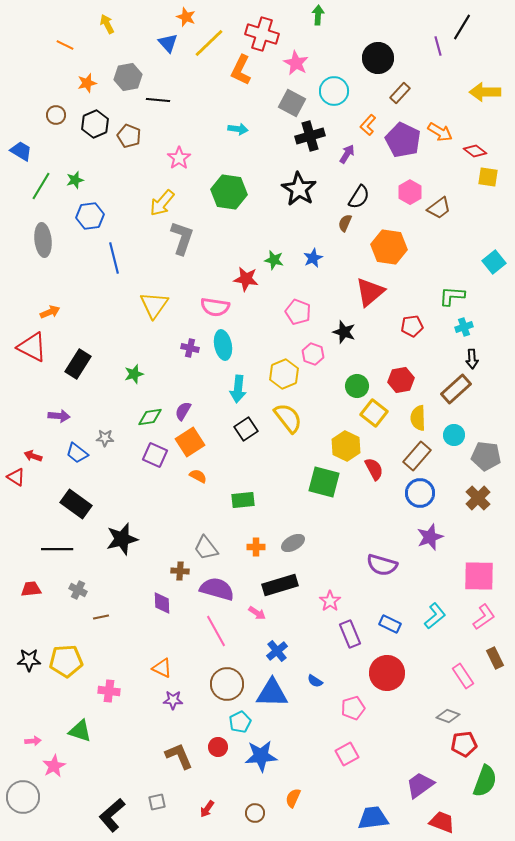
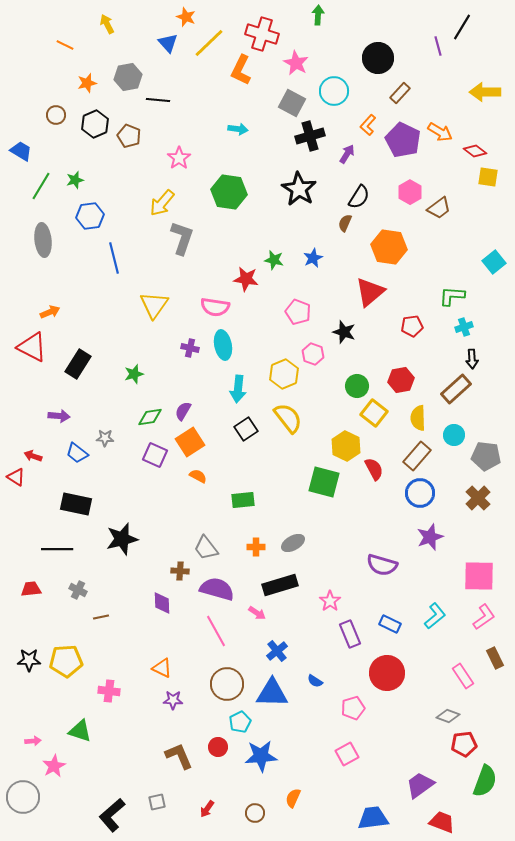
black rectangle at (76, 504): rotated 24 degrees counterclockwise
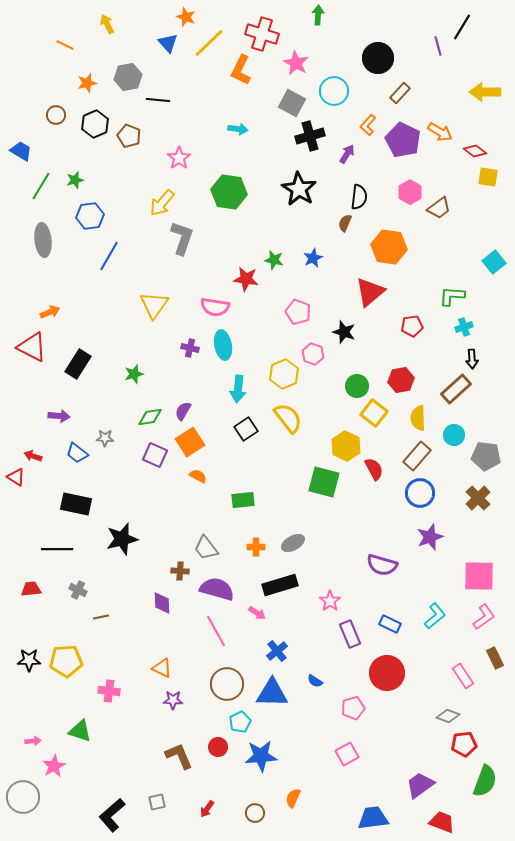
black semicircle at (359, 197): rotated 25 degrees counterclockwise
blue line at (114, 258): moved 5 px left, 2 px up; rotated 44 degrees clockwise
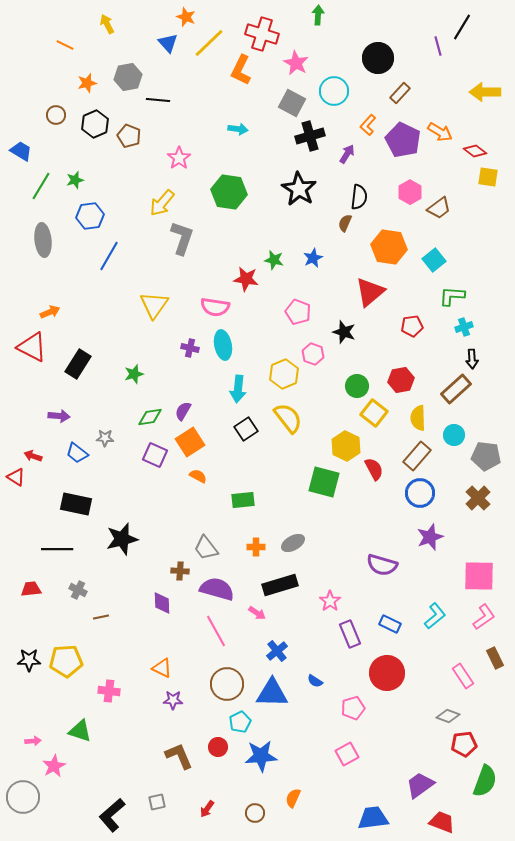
cyan square at (494, 262): moved 60 px left, 2 px up
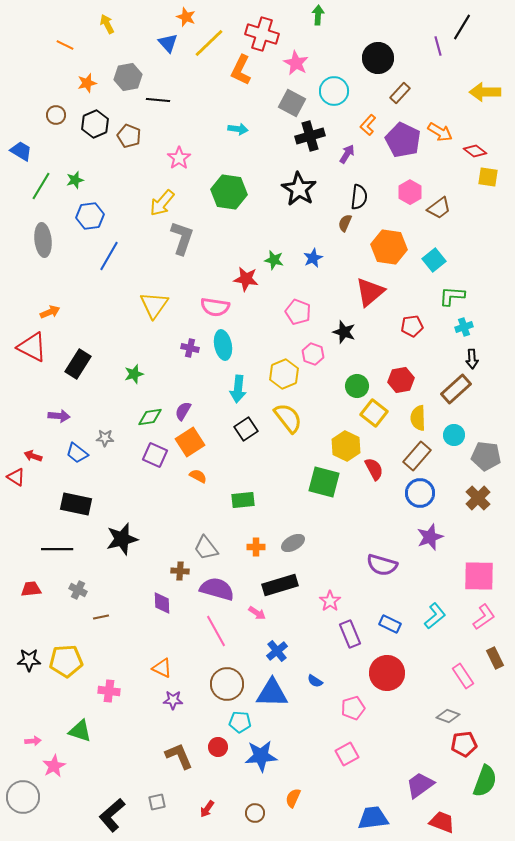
cyan pentagon at (240, 722): rotated 30 degrees clockwise
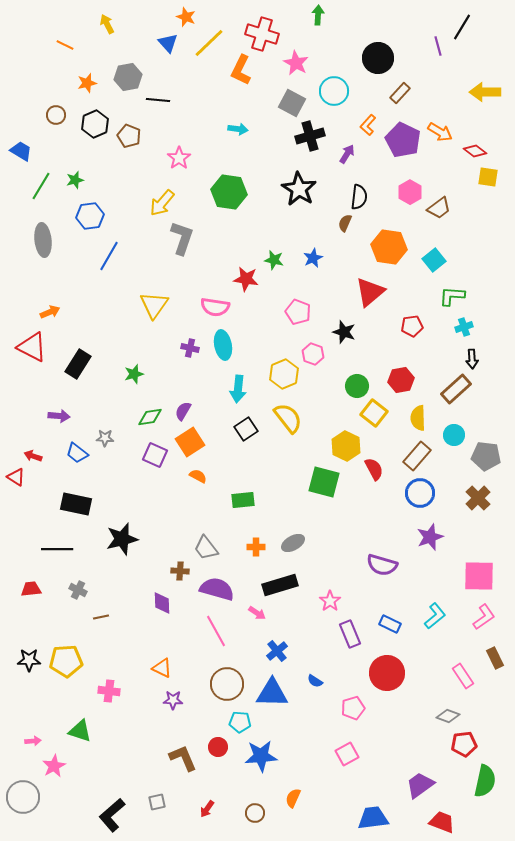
brown L-shape at (179, 756): moved 4 px right, 2 px down
green semicircle at (485, 781): rotated 8 degrees counterclockwise
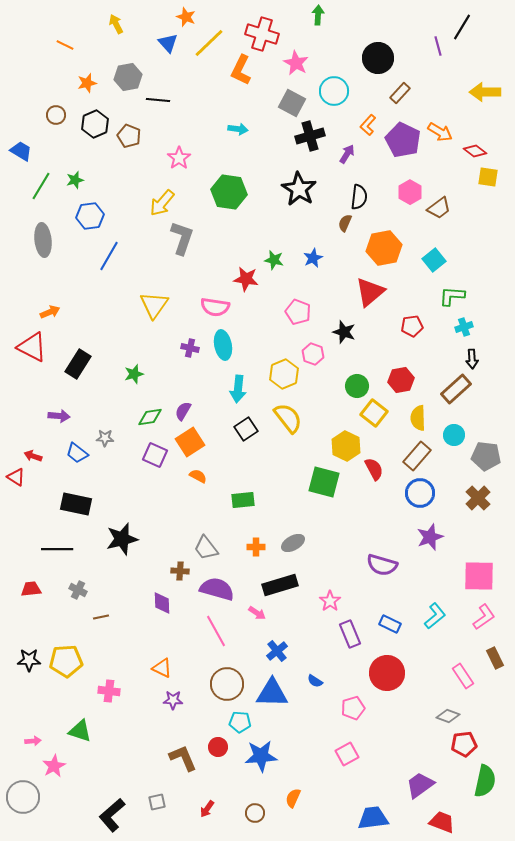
yellow arrow at (107, 24): moved 9 px right
orange hexagon at (389, 247): moved 5 px left, 1 px down; rotated 20 degrees counterclockwise
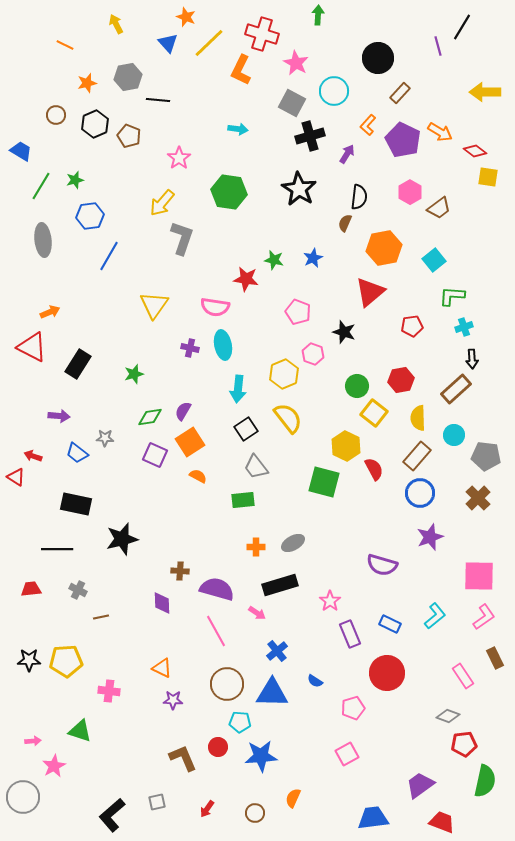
gray trapezoid at (206, 548): moved 50 px right, 81 px up
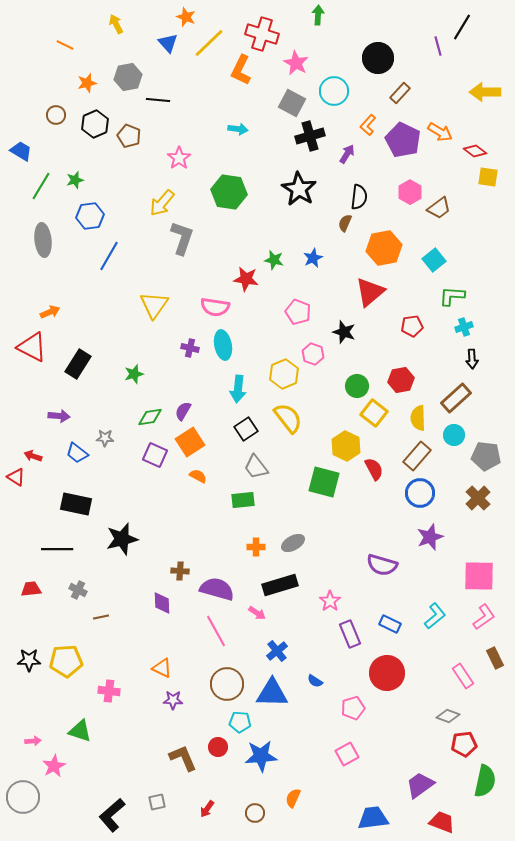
brown rectangle at (456, 389): moved 9 px down
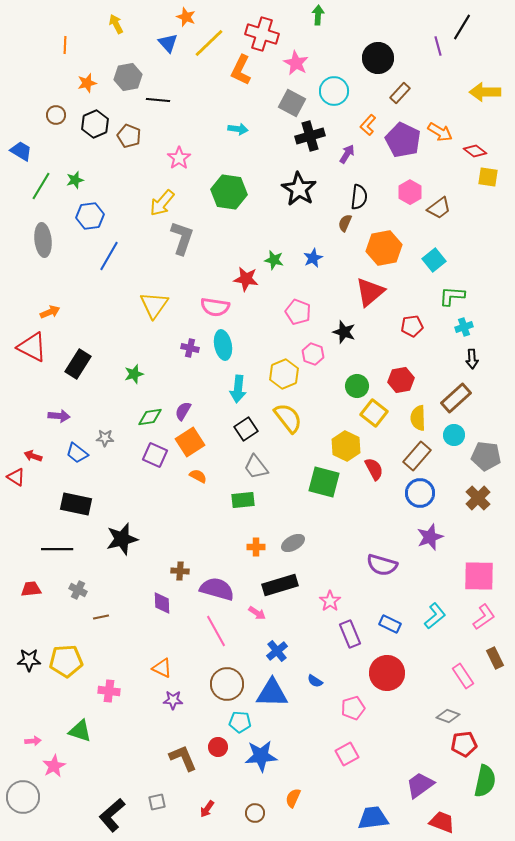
orange line at (65, 45): rotated 66 degrees clockwise
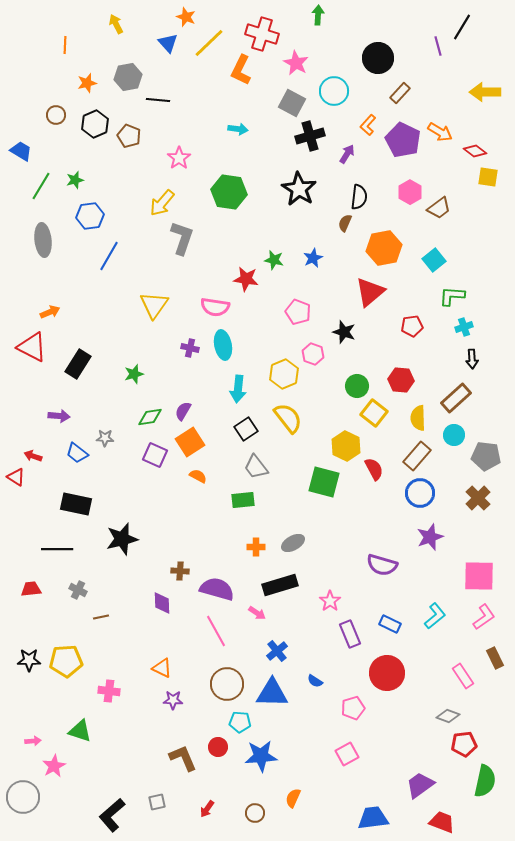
red hexagon at (401, 380): rotated 15 degrees clockwise
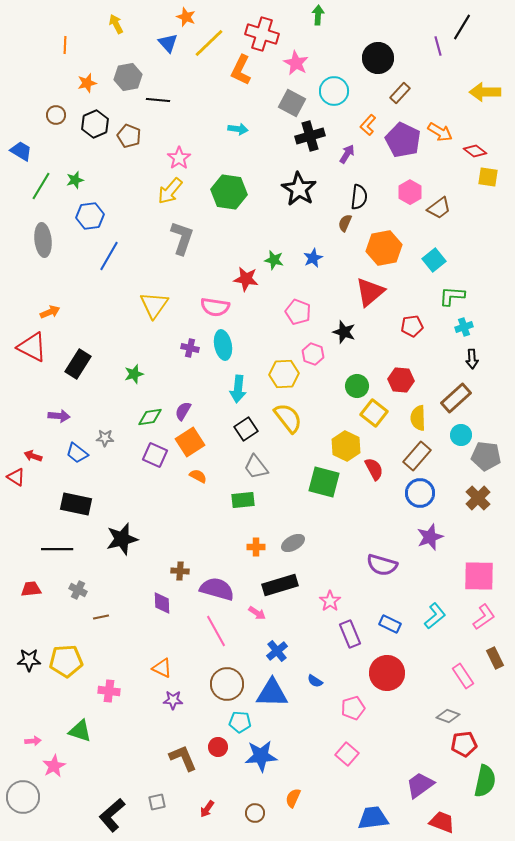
yellow arrow at (162, 203): moved 8 px right, 12 px up
yellow hexagon at (284, 374): rotated 20 degrees clockwise
cyan circle at (454, 435): moved 7 px right
pink square at (347, 754): rotated 20 degrees counterclockwise
